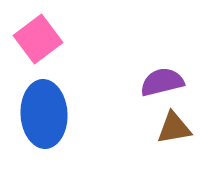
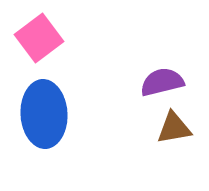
pink square: moved 1 px right, 1 px up
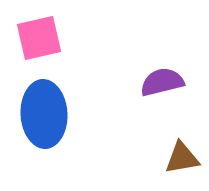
pink square: rotated 24 degrees clockwise
brown triangle: moved 8 px right, 30 px down
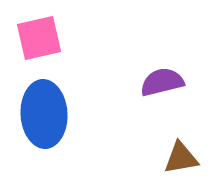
brown triangle: moved 1 px left
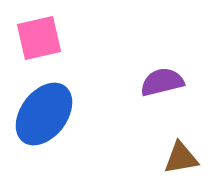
blue ellipse: rotated 40 degrees clockwise
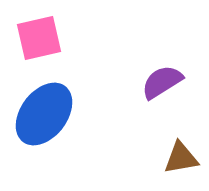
purple semicircle: rotated 18 degrees counterclockwise
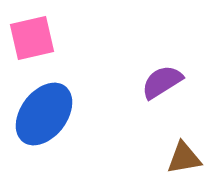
pink square: moved 7 px left
brown triangle: moved 3 px right
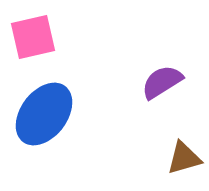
pink square: moved 1 px right, 1 px up
brown triangle: rotated 6 degrees counterclockwise
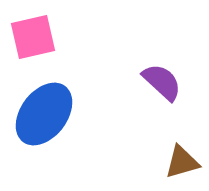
purple semicircle: rotated 75 degrees clockwise
brown triangle: moved 2 px left, 4 px down
